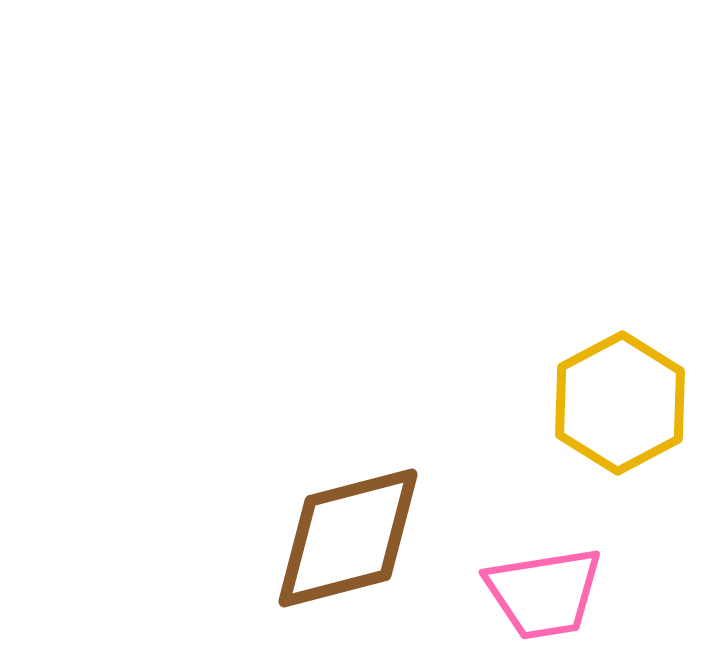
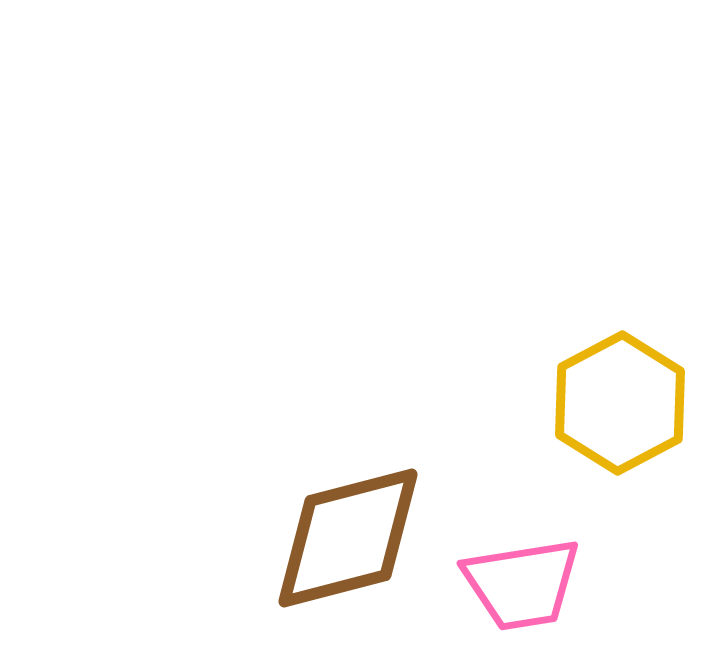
pink trapezoid: moved 22 px left, 9 px up
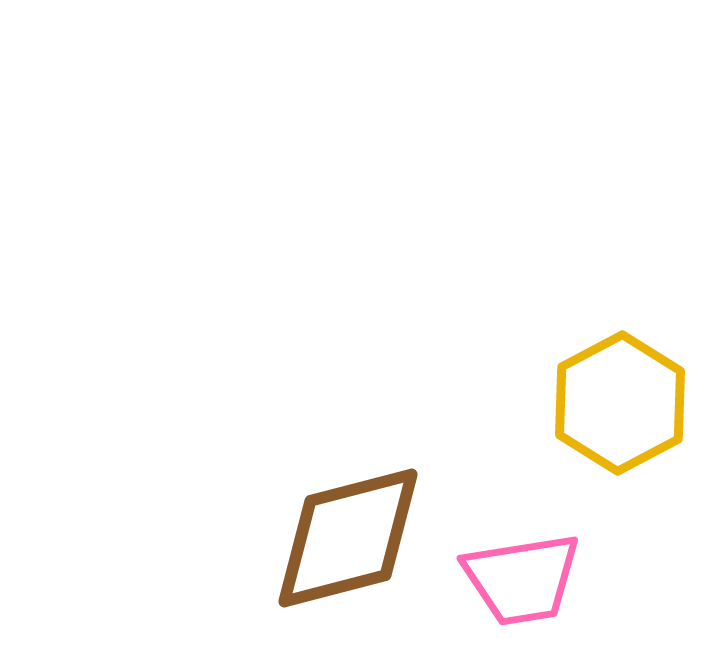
pink trapezoid: moved 5 px up
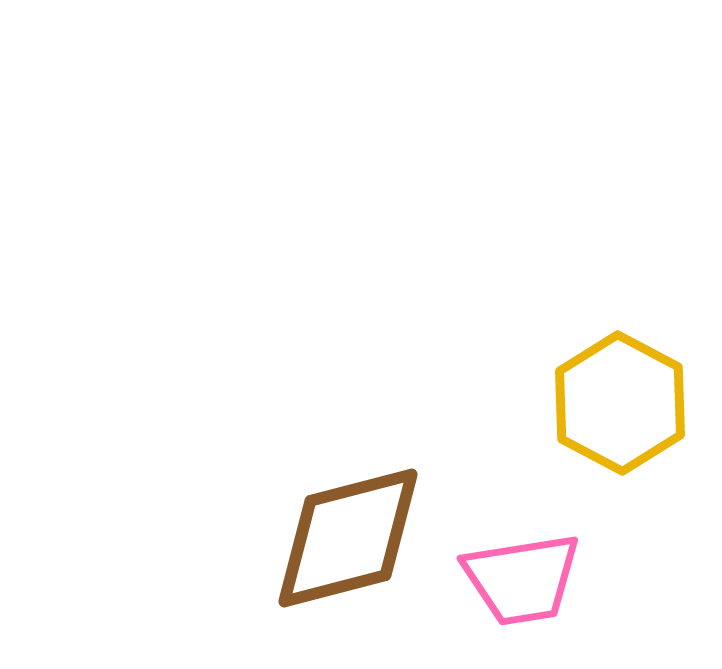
yellow hexagon: rotated 4 degrees counterclockwise
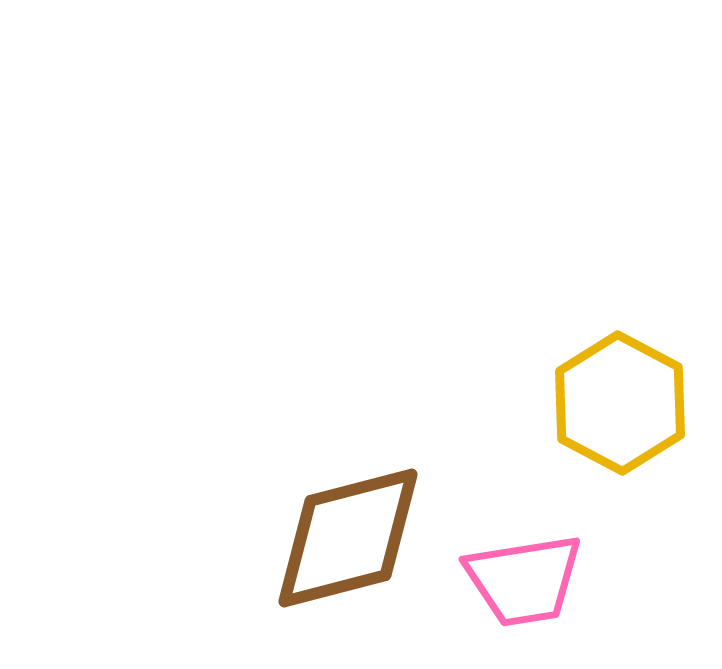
pink trapezoid: moved 2 px right, 1 px down
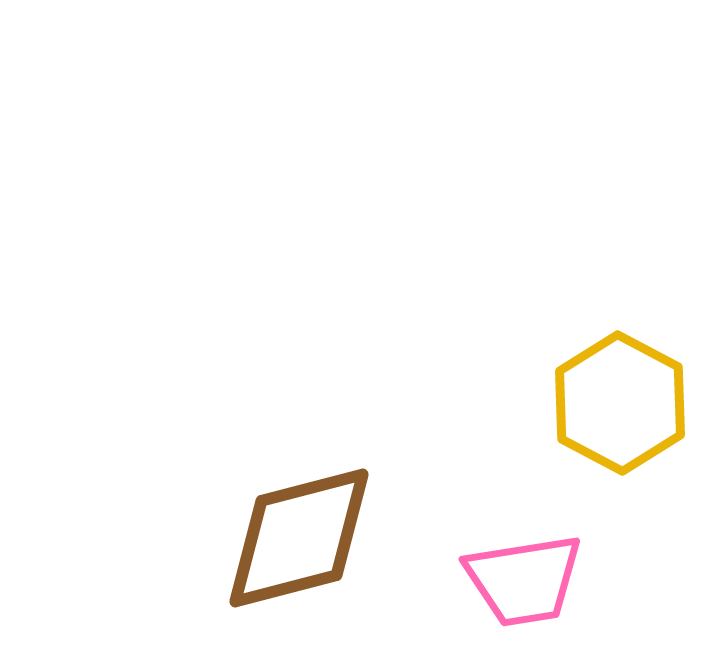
brown diamond: moved 49 px left
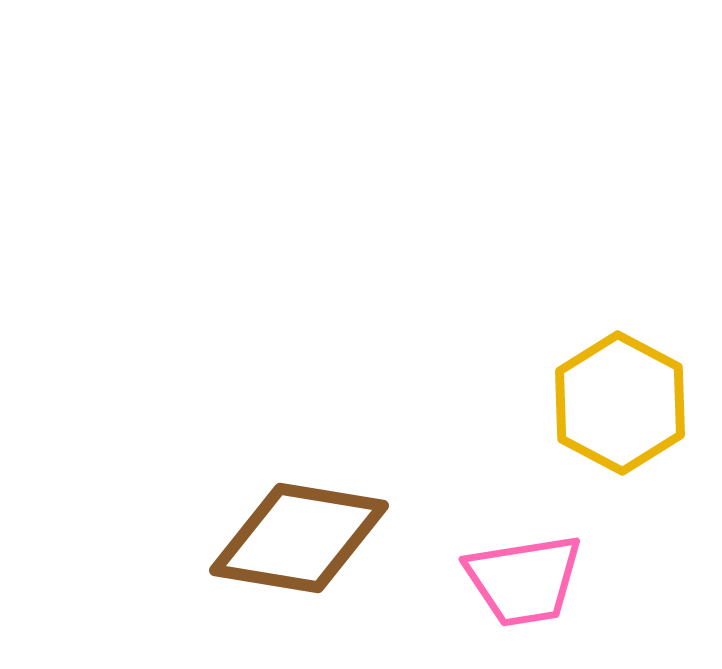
brown diamond: rotated 24 degrees clockwise
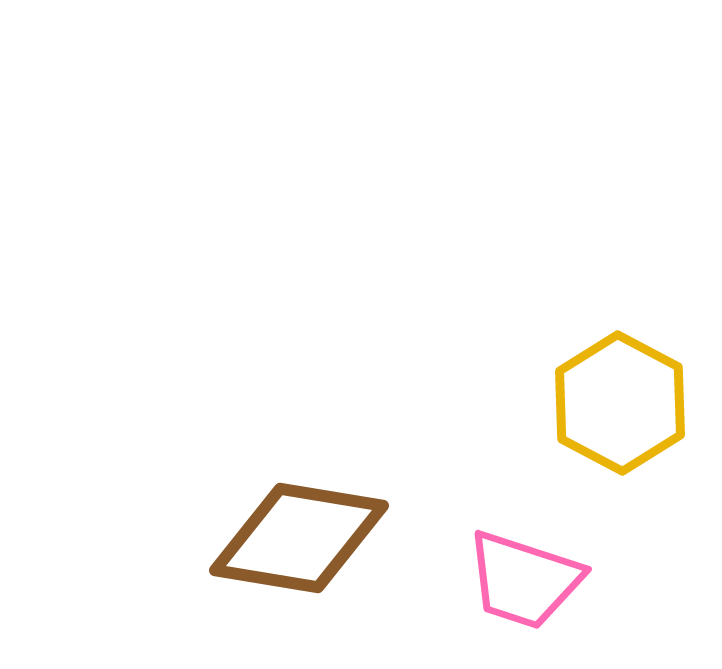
pink trapezoid: rotated 27 degrees clockwise
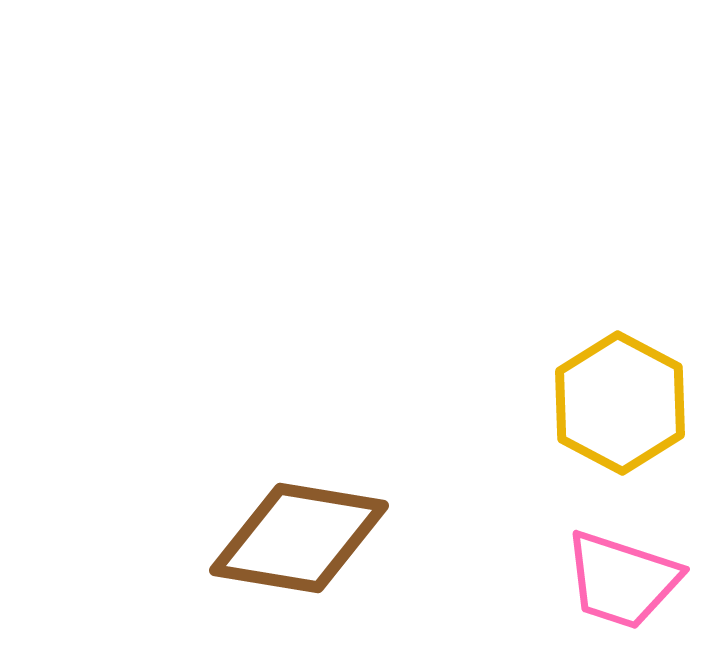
pink trapezoid: moved 98 px right
